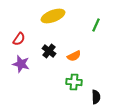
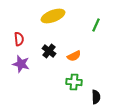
red semicircle: rotated 40 degrees counterclockwise
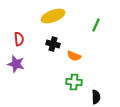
black cross: moved 4 px right, 7 px up; rotated 24 degrees counterclockwise
orange semicircle: rotated 48 degrees clockwise
purple star: moved 5 px left
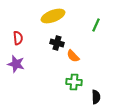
red semicircle: moved 1 px left, 1 px up
black cross: moved 4 px right, 1 px up
orange semicircle: moved 1 px left; rotated 24 degrees clockwise
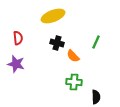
green line: moved 17 px down
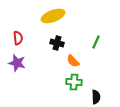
orange semicircle: moved 5 px down
purple star: moved 1 px right, 1 px up
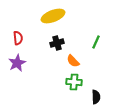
black cross: rotated 32 degrees counterclockwise
purple star: rotated 30 degrees clockwise
